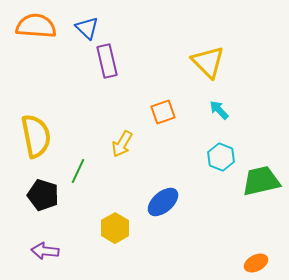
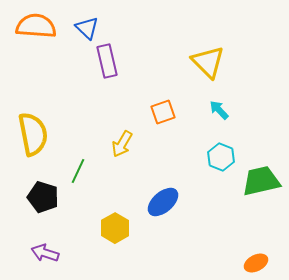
yellow semicircle: moved 3 px left, 2 px up
black pentagon: moved 2 px down
purple arrow: moved 2 px down; rotated 12 degrees clockwise
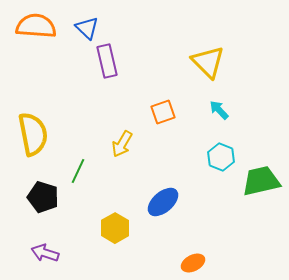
orange ellipse: moved 63 px left
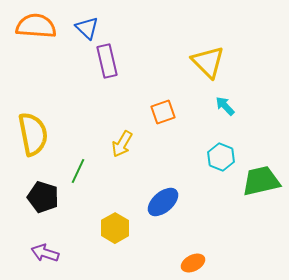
cyan arrow: moved 6 px right, 4 px up
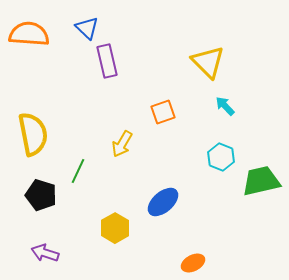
orange semicircle: moved 7 px left, 8 px down
black pentagon: moved 2 px left, 2 px up
